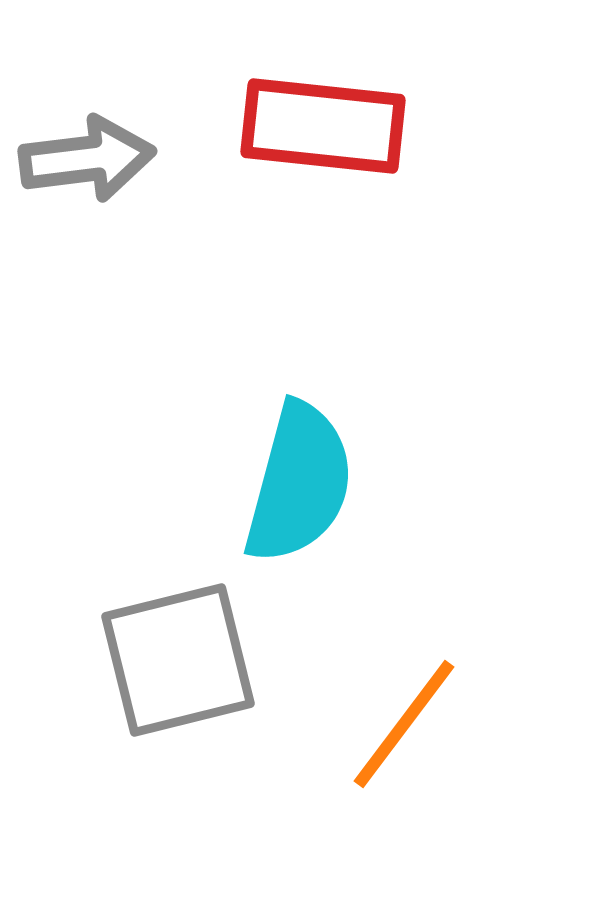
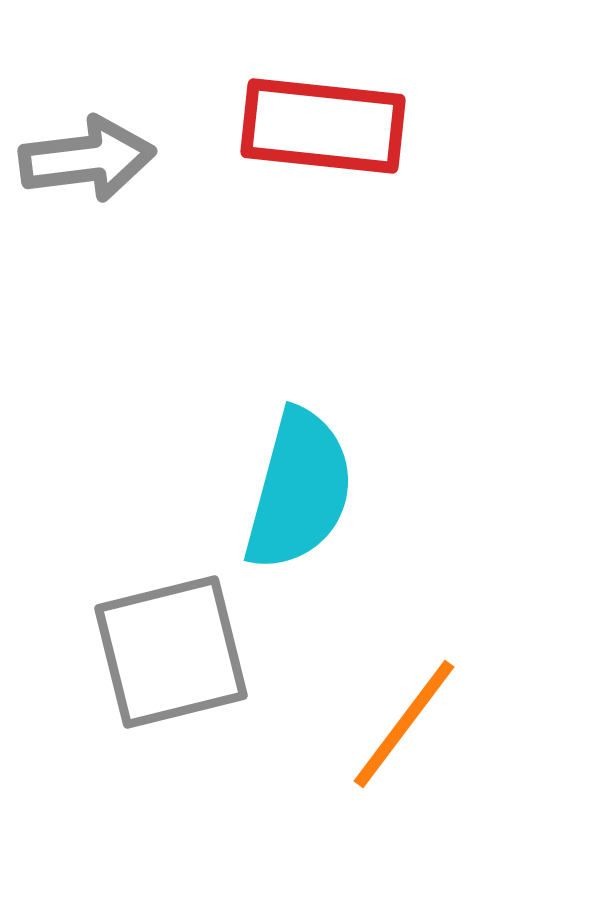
cyan semicircle: moved 7 px down
gray square: moved 7 px left, 8 px up
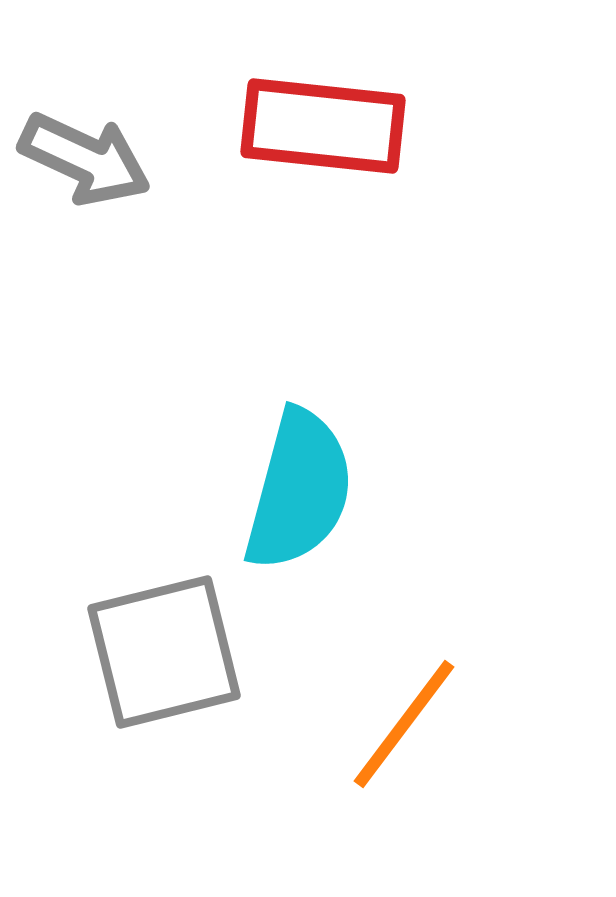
gray arrow: moved 2 px left; rotated 32 degrees clockwise
gray square: moved 7 px left
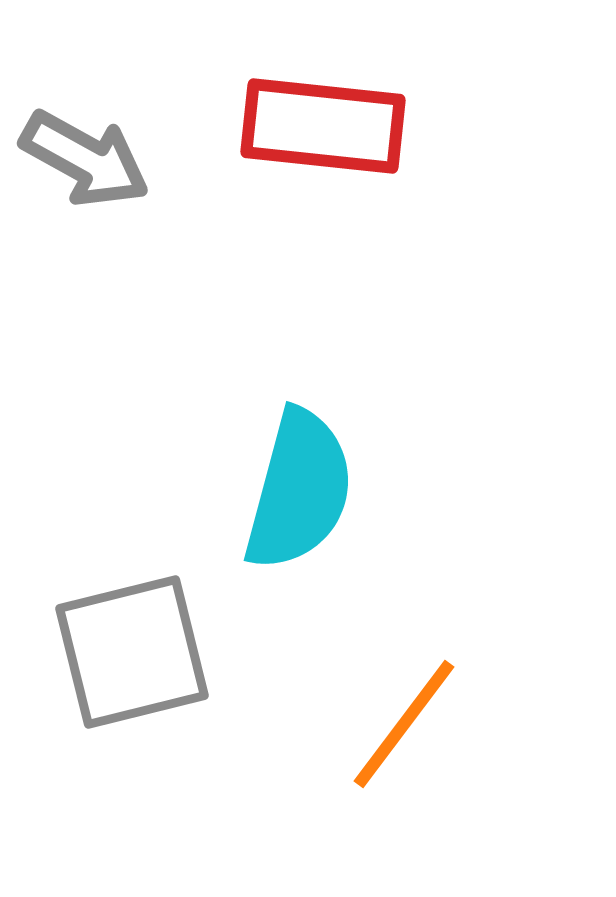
gray arrow: rotated 4 degrees clockwise
gray square: moved 32 px left
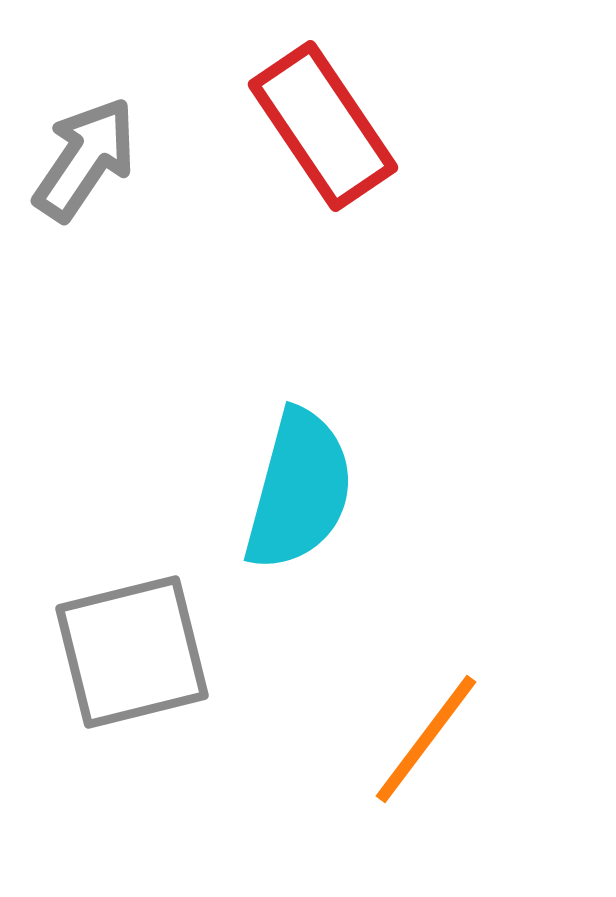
red rectangle: rotated 50 degrees clockwise
gray arrow: rotated 85 degrees counterclockwise
orange line: moved 22 px right, 15 px down
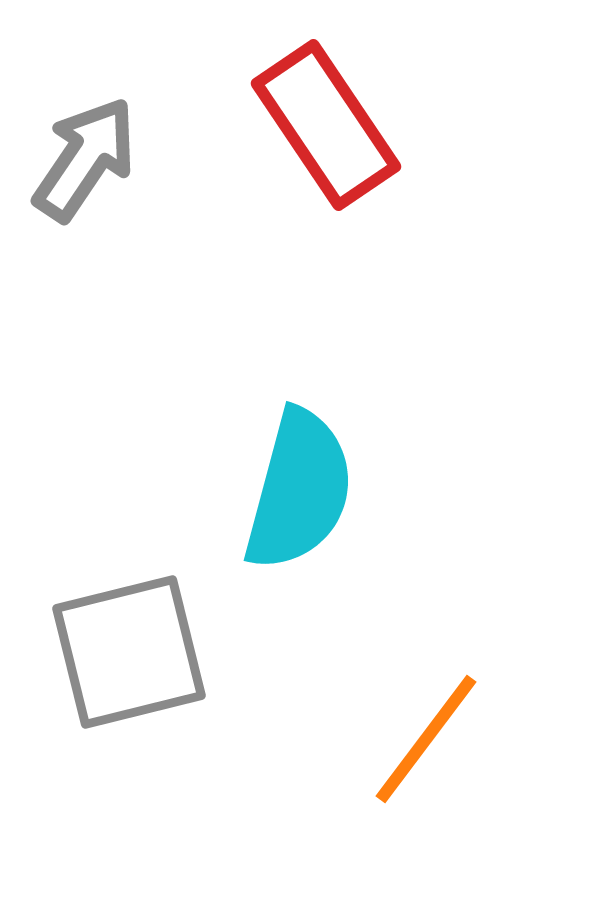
red rectangle: moved 3 px right, 1 px up
gray square: moved 3 px left
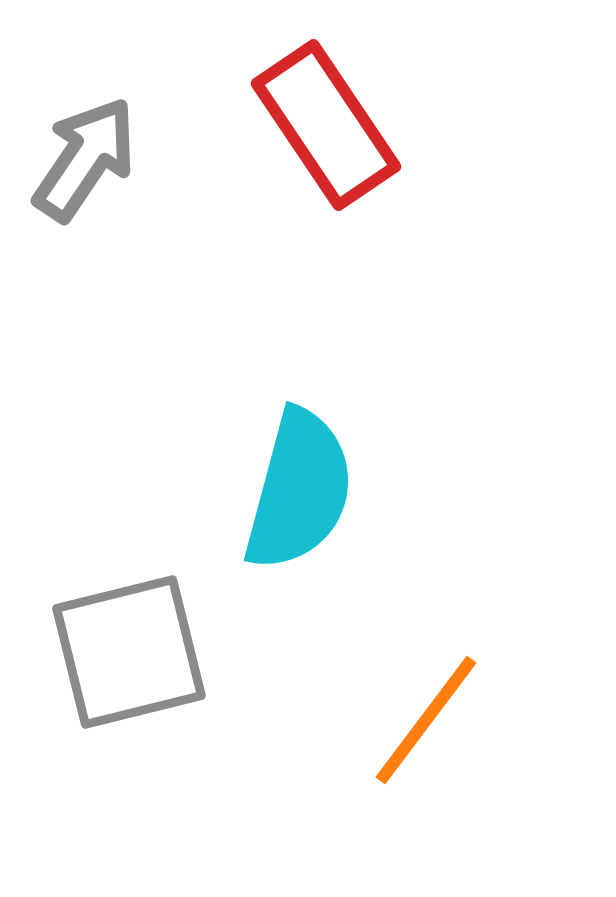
orange line: moved 19 px up
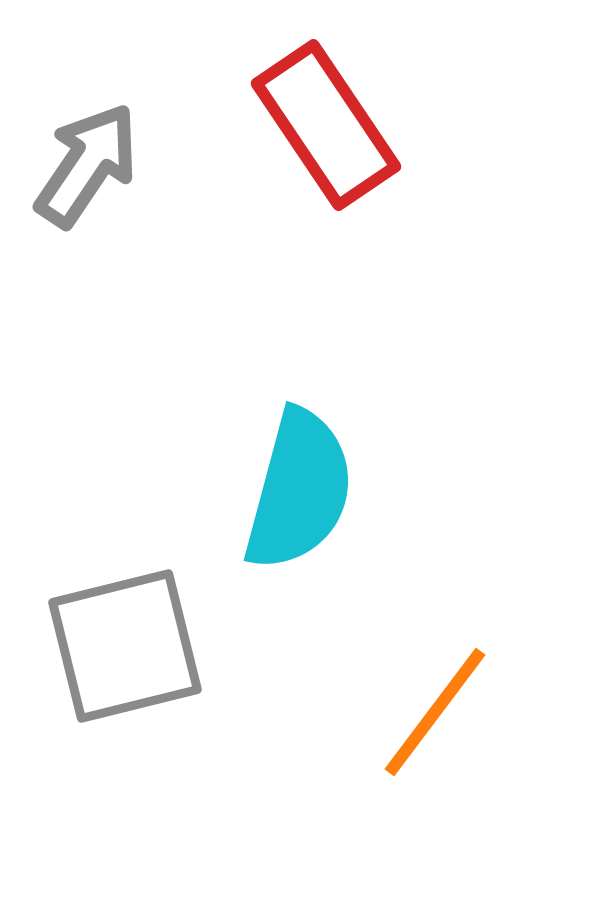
gray arrow: moved 2 px right, 6 px down
gray square: moved 4 px left, 6 px up
orange line: moved 9 px right, 8 px up
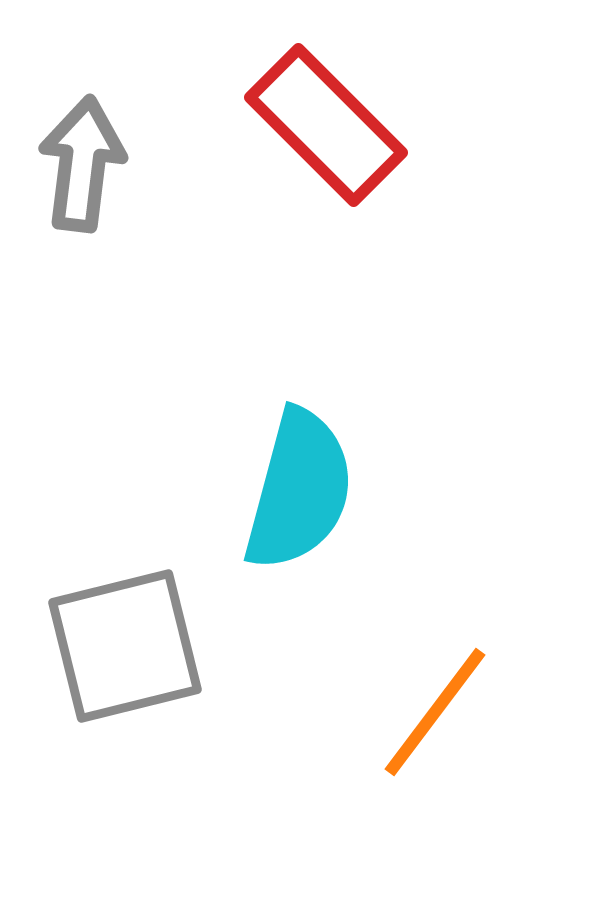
red rectangle: rotated 11 degrees counterclockwise
gray arrow: moved 5 px left, 1 px up; rotated 27 degrees counterclockwise
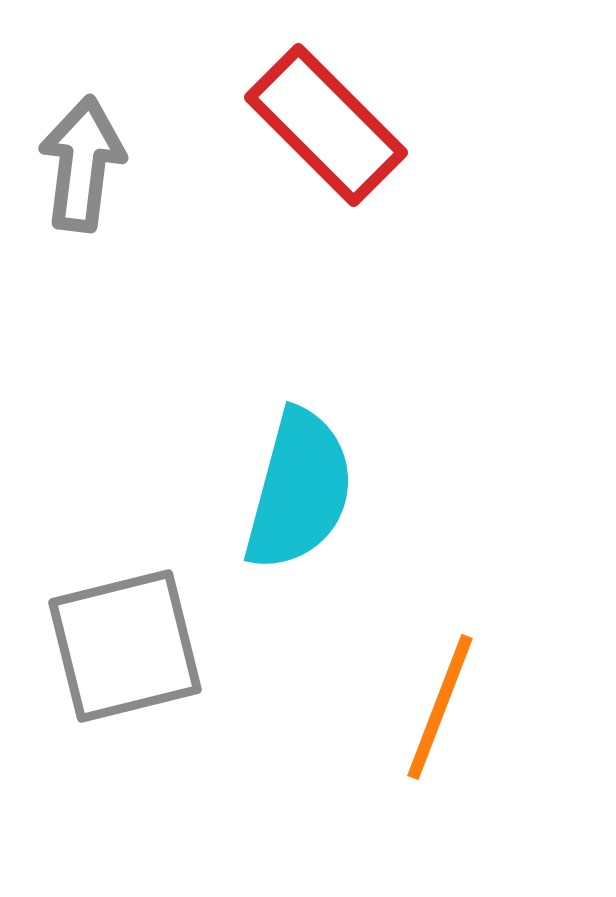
orange line: moved 5 px right, 5 px up; rotated 16 degrees counterclockwise
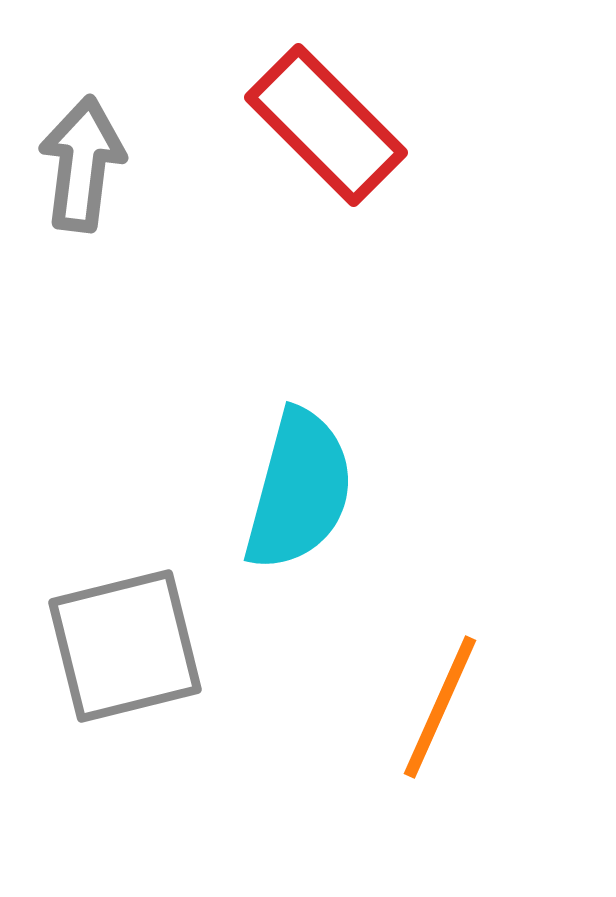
orange line: rotated 3 degrees clockwise
